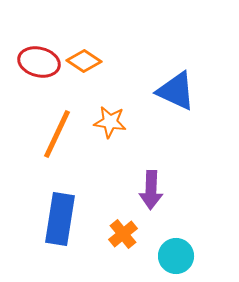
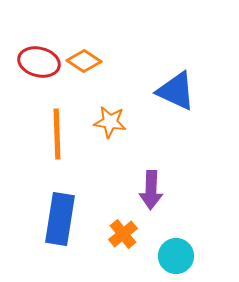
orange line: rotated 27 degrees counterclockwise
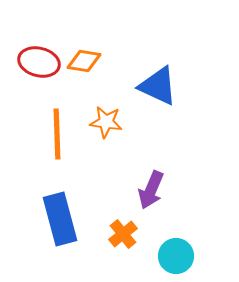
orange diamond: rotated 24 degrees counterclockwise
blue triangle: moved 18 px left, 5 px up
orange star: moved 4 px left
purple arrow: rotated 21 degrees clockwise
blue rectangle: rotated 24 degrees counterclockwise
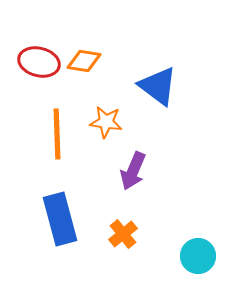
blue triangle: rotated 12 degrees clockwise
purple arrow: moved 18 px left, 19 px up
cyan circle: moved 22 px right
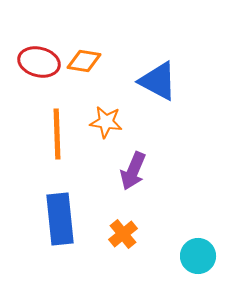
blue triangle: moved 5 px up; rotated 9 degrees counterclockwise
blue rectangle: rotated 9 degrees clockwise
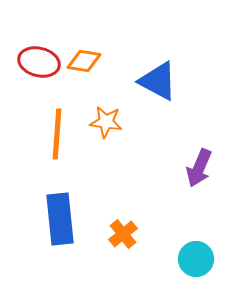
orange line: rotated 6 degrees clockwise
purple arrow: moved 66 px right, 3 px up
cyan circle: moved 2 px left, 3 px down
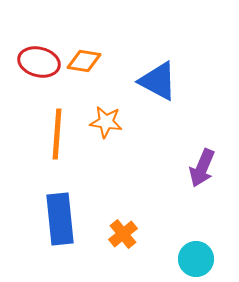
purple arrow: moved 3 px right
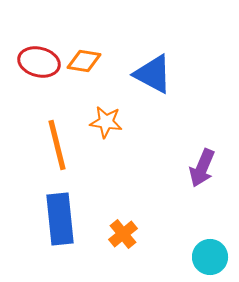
blue triangle: moved 5 px left, 7 px up
orange line: moved 11 px down; rotated 18 degrees counterclockwise
cyan circle: moved 14 px right, 2 px up
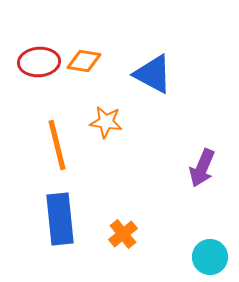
red ellipse: rotated 18 degrees counterclockwise
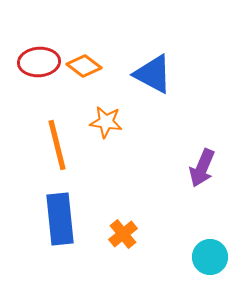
orange diamond: moved 5 px down; rotated 28 degrees clockwise
